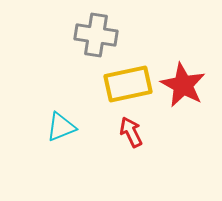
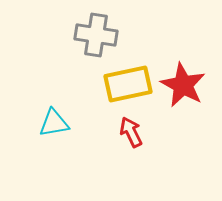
cyan triangle: moved 7 px left, 4 px up; rotated 12 degrees clockwise
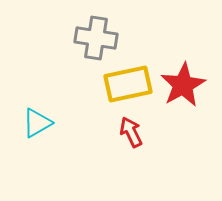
gray cross: moved 3 px down
red star: rotated 15 degrees clockwise
cyan triangle: moved 17 px left; rotated 20 degrees counterclockwise
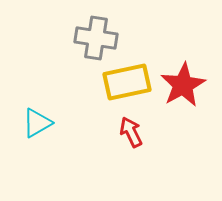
yellow rectangle: moved 1 px left, 2 px up
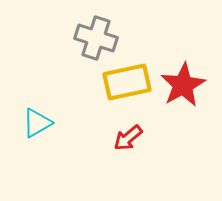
gray cross: rotated 9 degrees clockwise
red arrow: moved 3 px left, 6 px down; rotated 104 degrees counterclockwise
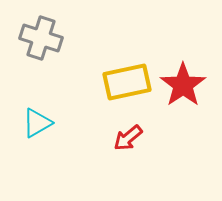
gray cross: moved 55 px left
red star: rotated 6 degrees counterclockwise
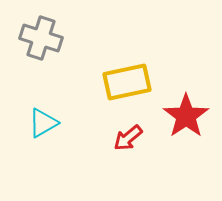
red star: moved 3 px right, 31 px down
cyan triangle: moved 6 px right
